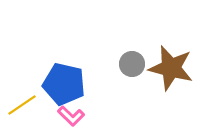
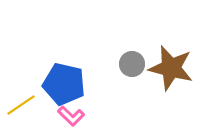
yellow line: moved 1 px left
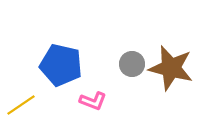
blue pentagon: moved 3 px left, 19 px up
pink L-shape: moved 22 px right, 15 px up; rotated 24 degrees counterclockwise
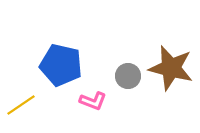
gray circle: moved 4 px left, 12 px down
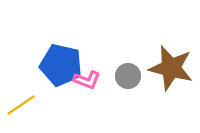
pink L-shape: moved 6 px left, 21 px up
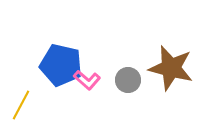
gray circle: moved 4 px down
pink L-shape: rotated 20 degrees clockwise
yellow line: rotated 28 degrees counterclockwise
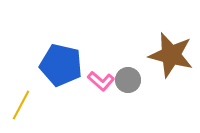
brown star: moved 13 px up
pink L-shape: moved 14 px right, 1 px down
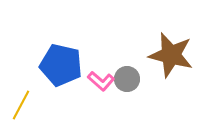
gray circle: moved 1 px left, 1 px up
